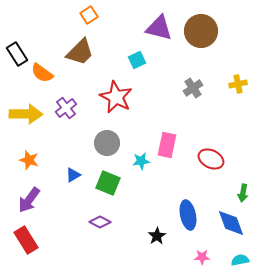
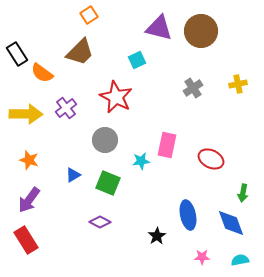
gray circle: moved 2 px left, 3 px up
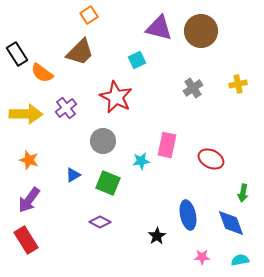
gray circle: moved 2 px left, 1 px down
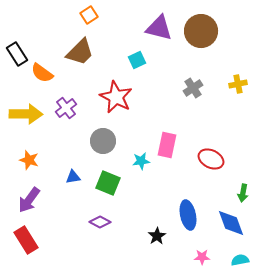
blue triangle: moved 2 px down; rotated 21 degrees clockwise
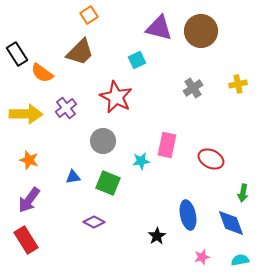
purple diamond: moved 6 px left
pink star: rotated 14 degrees counterclockwise
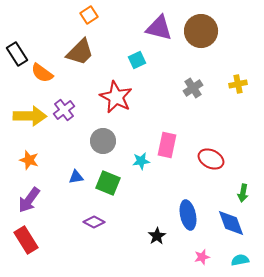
purple cross: moved 2 px left, 2 px down
yellow arrow: moved 4 px right, 2 px down
blue triangle: moved 3 px right
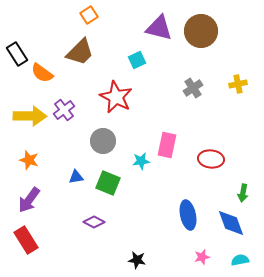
red ellipse: rotated 20 degrees counterclockwise
black star: moved 20 px left, 24 px down; rotated 30 degrees counterclockwise
